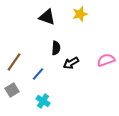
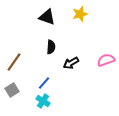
black semicircle: moved 5 px left, 1 px up
blue line: moved 6 px right, 9 px down
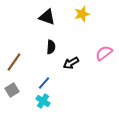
yellow star: moved 2 px right
pink semicircle: moved 2 px left, 7 px up; rotated 18 degrees counterclockwise
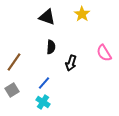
yellow star: rotated 21 degrees counterclockwise
pink semicircle: rotated 84 degrees counterclockwise
black arrow: rotated 42 degrees counterclockwise
cyan cross: moved 1 px down
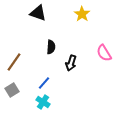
black triangle: moved 9 px left, 4 px up
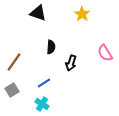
pink semicircle: moved 1 px right
blue line: rotated 16 degrees clockwise
cyan cross: moved 1 px left, 2 px down
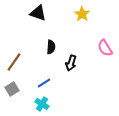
pink semicircle: moved 5 px up
gray square: moved 1 px up
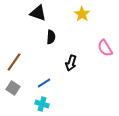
black semicircle: moved 10 px up
gray square: moved 1 px right, 1 px up; rotated 24 degrees counterclockwise
cyan cross: rotated 16 degrees counterclockwise
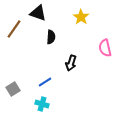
yellow star: moved 1 px left, 3 px down
pink semicircle: rotated 18 degrees clockwise
brown line: moved 33 px up
blue line: moved 1 px right, 1 px up
gray square: moved 1 px down; rotated 24 degrees clockwise
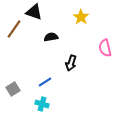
black triangle: moved 4 px left, 1 px up
black semicircle: rotated 104 degrees counterclockwise
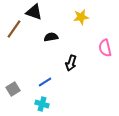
yellow star: rotated 28 degrees clockwise
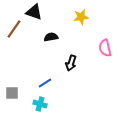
blue line: moved 1 px down
gray square: moved 1 px left, 4 px down; rotated 32 degrees clockwise
cyan cross: moved 2 px left
